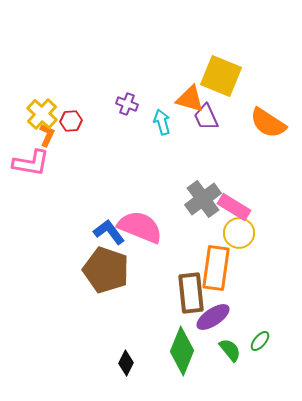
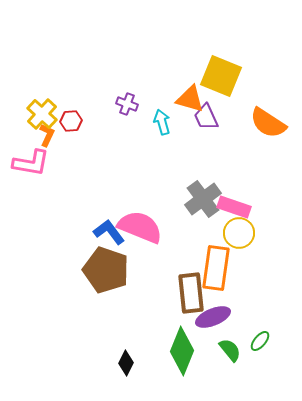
pink rectangle: rotated 12 degrees counterclockwise
purple ellipse: rotated 12 degrees clockwise
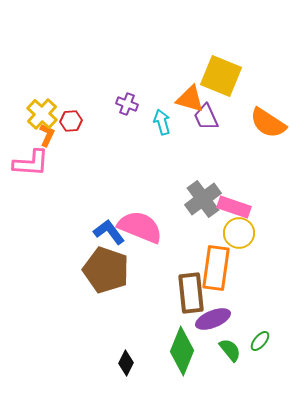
pink L-shape: rotated 6 degrees counterclockwise
purple ellipse: moved 2 px down
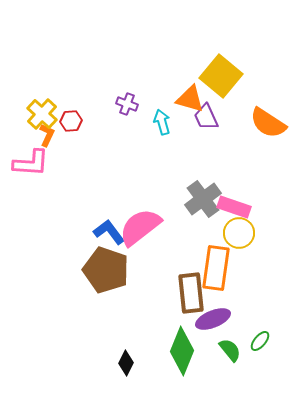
yellow square: rotated 18 degrees clockwise
pink semicircle: rotated 60 degrees counterclockwise
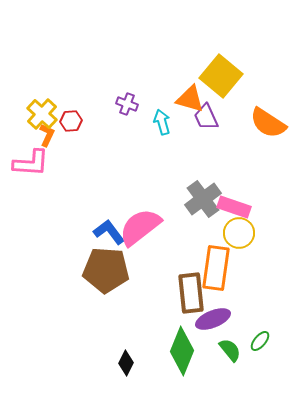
brown pentagon: rotated 15 degrees counterclockwise
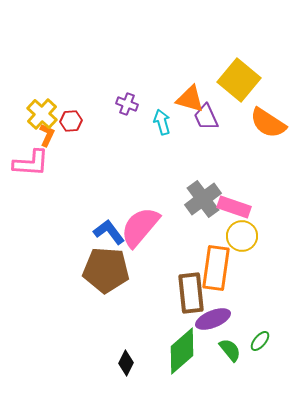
yellow square: moved 18 px right, 4 px down
pink semicircle: rotated 12 degrees counterclockwise
yellow circle: moved 3 px right, 3 px down
green diamond: rotated 27 degrees clockwise
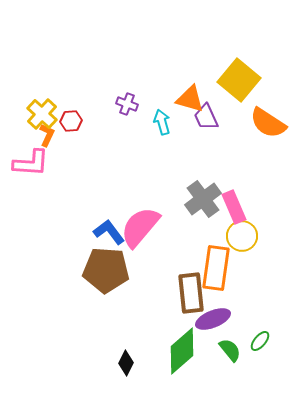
pink rectangle: rotated 48 degrees clockwise
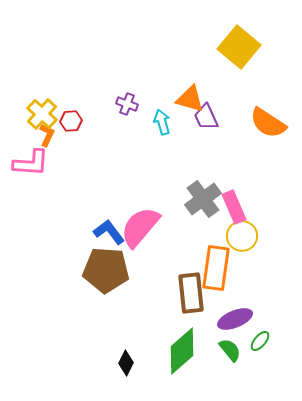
yellow square: moved 33 px up
purple ellipse: moved 22 px right
